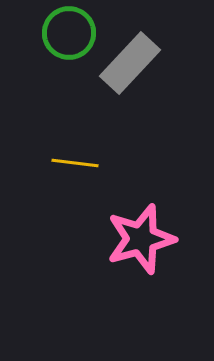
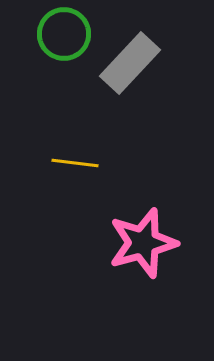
green circle: moved 5 px left, 1 px down
pink star: moved 2 px right, 4 px down
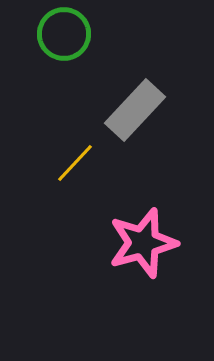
gray rectangle: moved 5 px right, 47 px down
yellow line: rotated 54 degrees counterclockwise
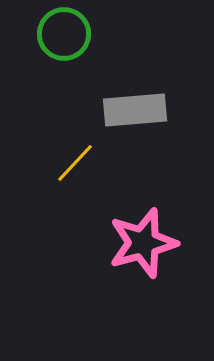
gray rectangle: rotated 42 degrees clockwise
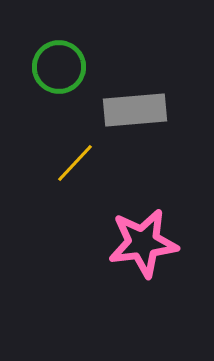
green circle: moved 5 px left, 33 px down
pink star: rotated 8 degrees clockwise
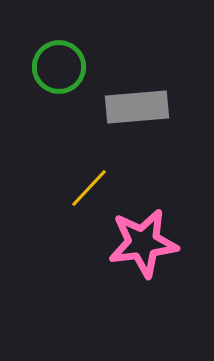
gray rectangle: moved 2 px right, 3 px up
yellow line: moved 14 px right, 25 px down
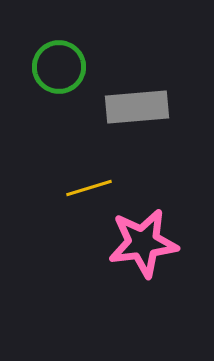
yellow line: rotated 30 degrees clockwise
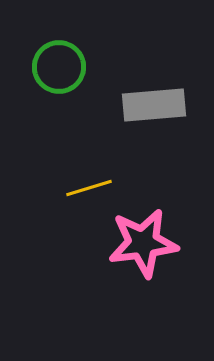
gray rectangle: moved 17 px right, 2 px up
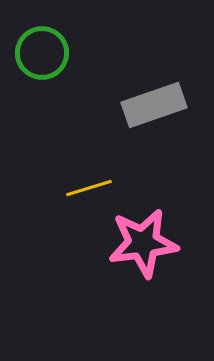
green circle: moved 17 px left, 14 px up
gray rectangle: rotated 14 degrees counterclockwise
